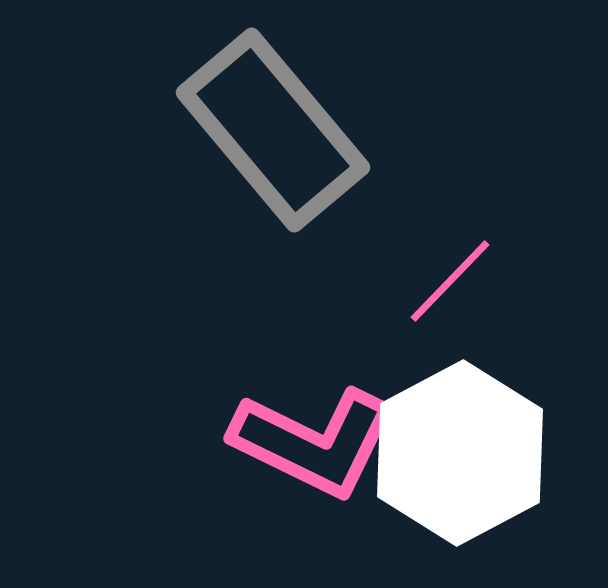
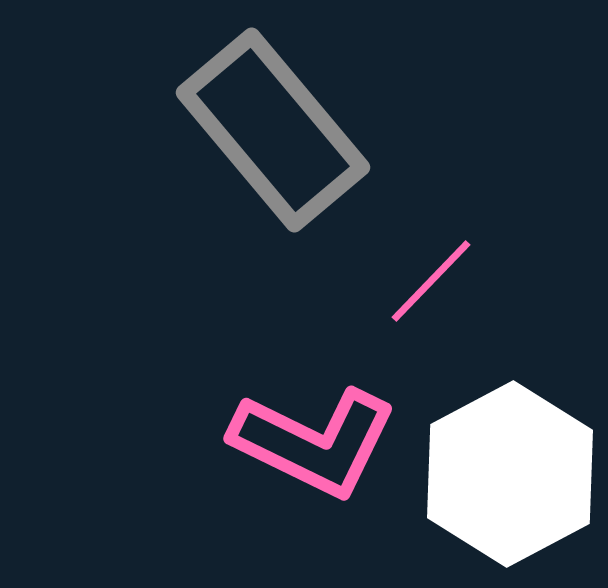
pink line: moved 19 px left
white hexagon: moved 50 px right, 21 px down
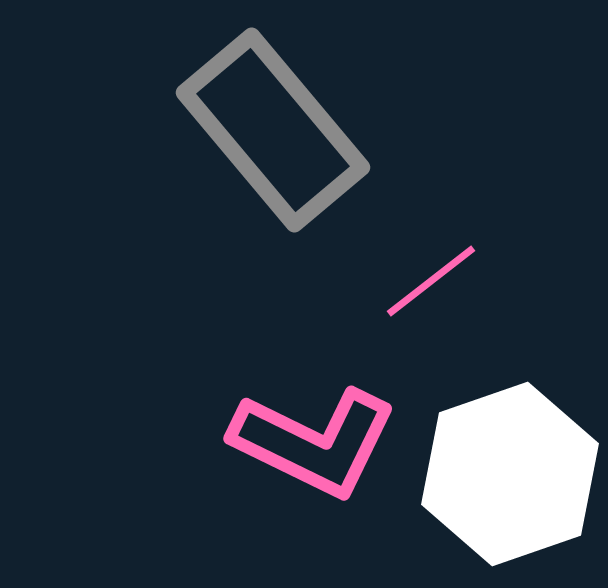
pink line: rotated 8 degrees clockwise
white hexagon: rotated 9 degrees clockwise
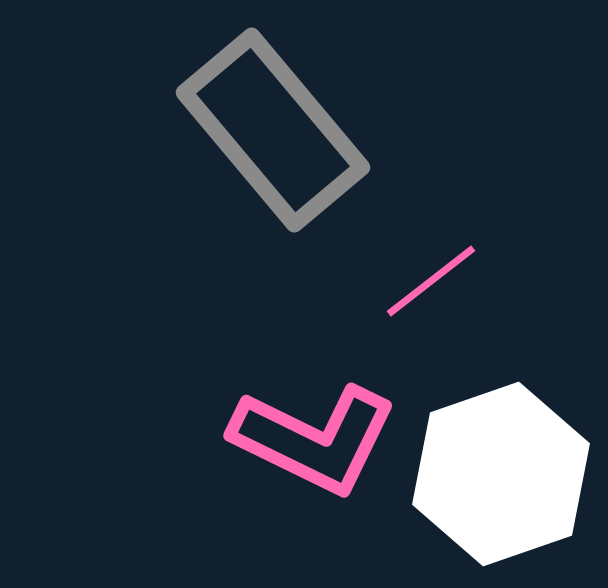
pink L-shape: moved 3 px up
white hexagon: moved 9 px left
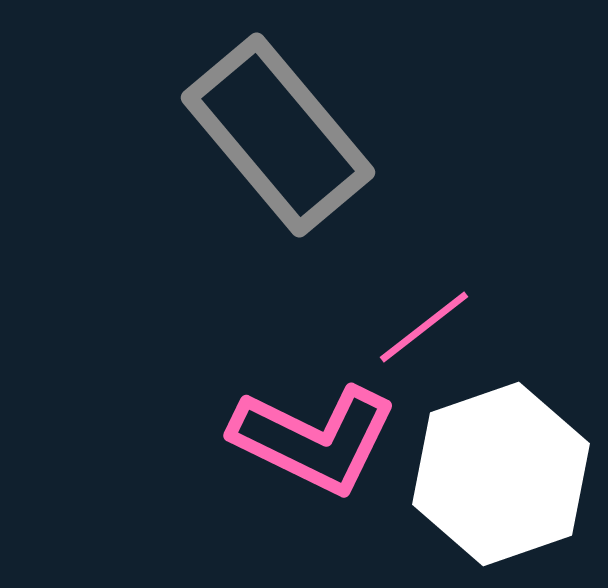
gray rectangle: moved 5 px right, 5 px down
pink line: moved 7 px left, 46 px down
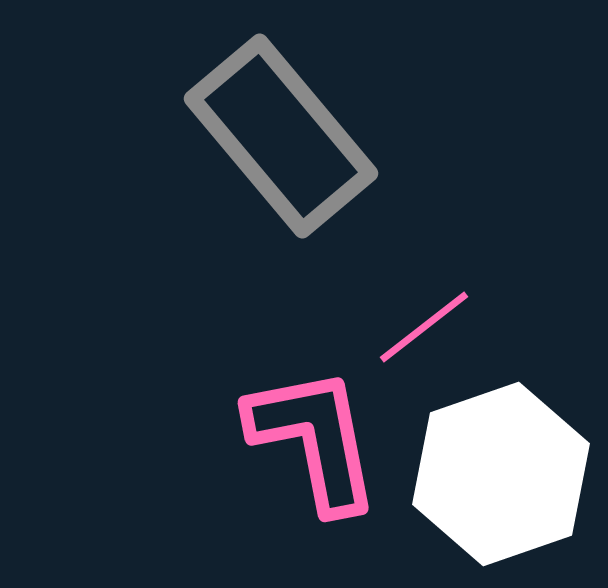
gray rectangle: moved 3 px right, 1 px down
pink L-shape: rotated 127 degrees counterclockwise
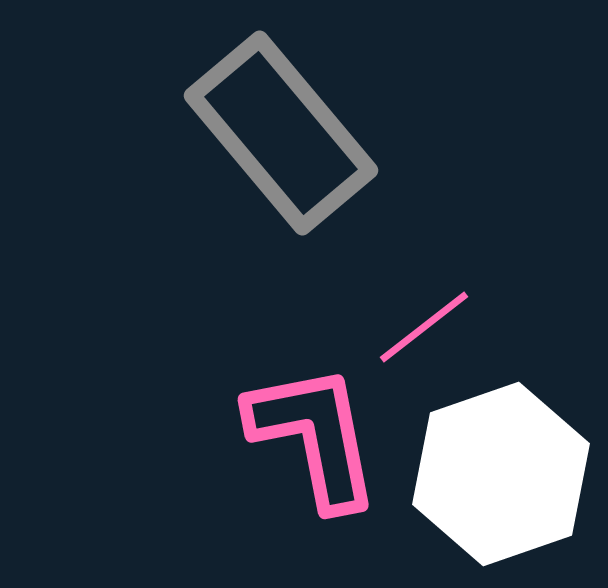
gray rectangle: moved 3 px up
pink L-shape: moved 3 px up
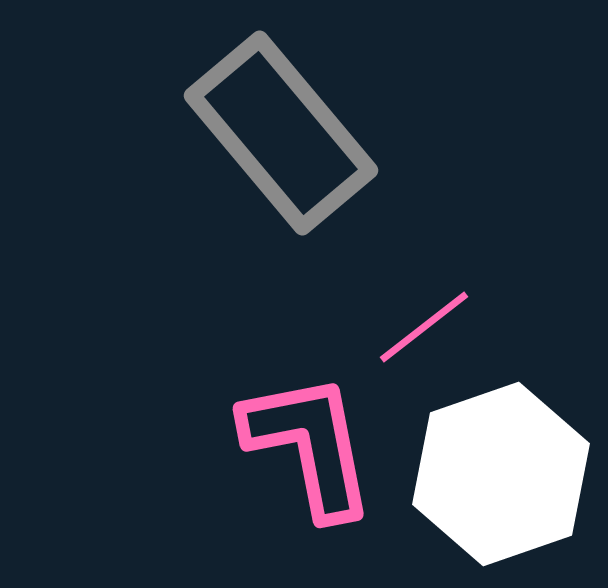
pink L-shape: moved 5 px left, 9 px down
